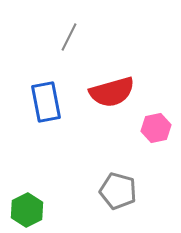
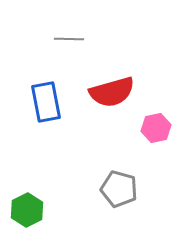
gray line: moved 2 px down; rotated 64 degrees clockwise
gray pentagon: moved 1 px right, 2 px up
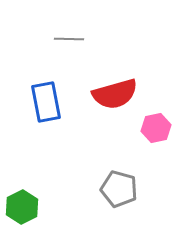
red semicircle: moved 3 px right, 2 px down
green hexagon: moved 5 px left, 3 px up
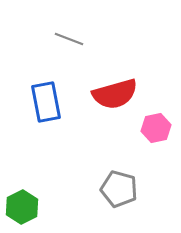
gray line: rotated 20 degrees clockwise
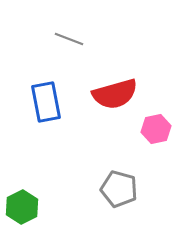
pink hexagon: moved 1 px down
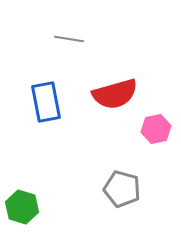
gray line: rotated 12 degrees counterclockwise
gray pentagon: moved 3 px right
green hexagon: rotated 16 degrees counterclockwise
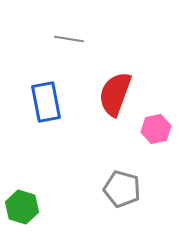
red semicircle: rotated 126 degrees clockwise
